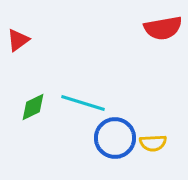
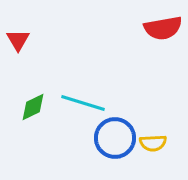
red triangle: rotated 25 degrees counterclockwise
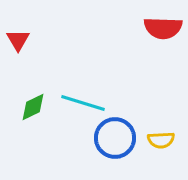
red semicircle: rotated 12 degrees clockwise
yellow semicircle: moved 8 px right, 3 px up
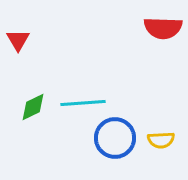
cyan line: rotated 21 degrees counterclockwise
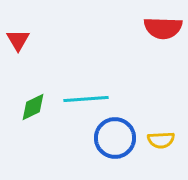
cyan line: moved 3 px right, 4 px up
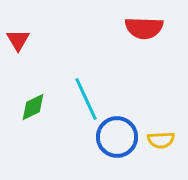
red semicircle: moved 19 px left
cyan line: rotated 69 degrees clockwise
blue circle: moved 2 px right, 1 px up
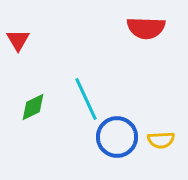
red semicircle: moved 2 px right
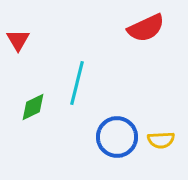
red semicircle: rotated 27 degrees counterclockwise
cyan line: moved 9 px left, 16 px up; rotated 39 degrees clockwise
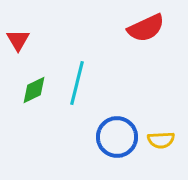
green diamond: moved 1 px right, 17 px up
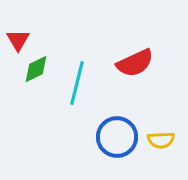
red semicircle: moved 11 px left, 35 px down
green diamond: moved 2 px right, 21 px up
